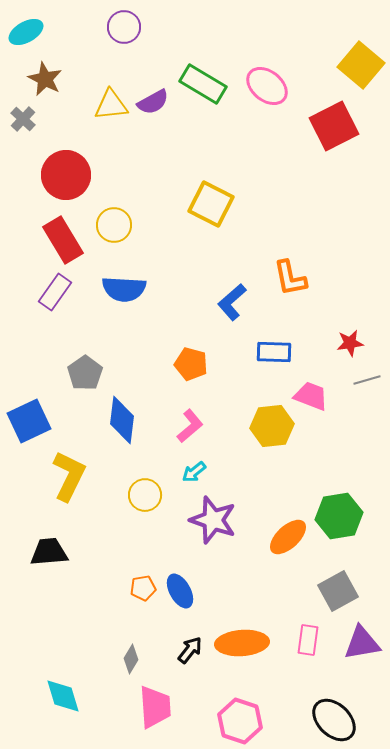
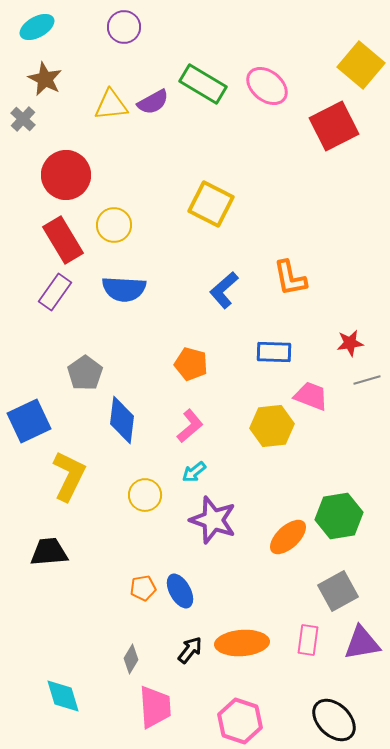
cyan ellipse at (26, 32): moved 11 px right, 5 px up
blue L-shape at (232, 302): moved 8 px left, 12 px up
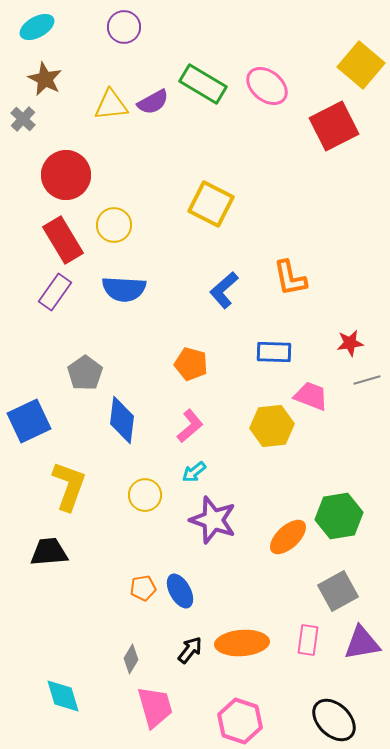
yellow L-shape at (69, 476): moved 10 px down; rotated 6 degrees counterclockwise
pink trapezoid at (155, 707): rotated 12 degrees counterclockwise
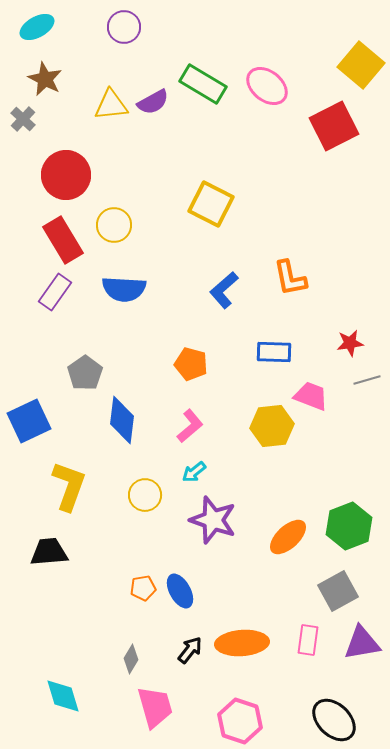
green hexagon at (339, 516): moved 10 px right, 10 px down; rotated 12 degrees counterclockwise
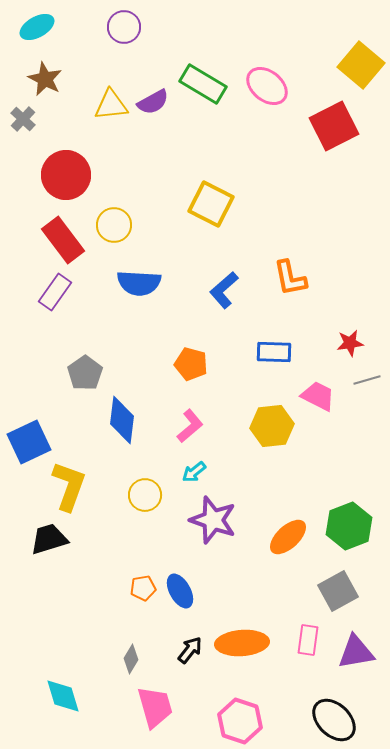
red rectangle at (63, 240): rotated 6 degrees counterclockwise
blue semicircle at (124, 289): moved 15 px right, 6 px up
pink trapezoid at (311, 396): moved 7 px right; rotated 6 degrees clockwise
blue square at (29, 421): moved 21 px down
black trapezoid at (49, 552): moved 13 px up; rotated 12 degrees counterclockwise
purple triangle at (362, 643): moved 6 px left, 9 px down
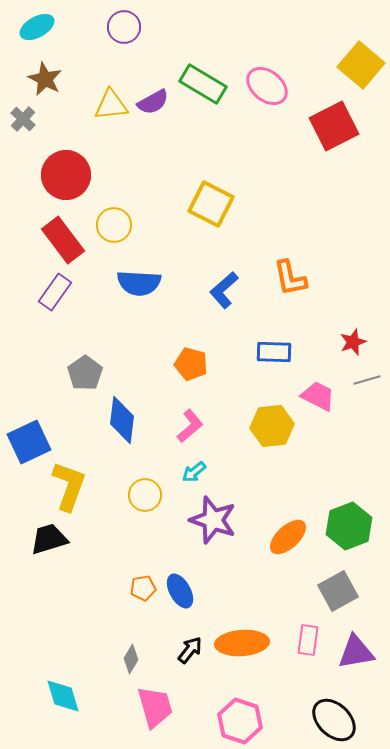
red star at (350, 343): moved 3 px right, 1 px up; rotated 12 degrees counterclockwise
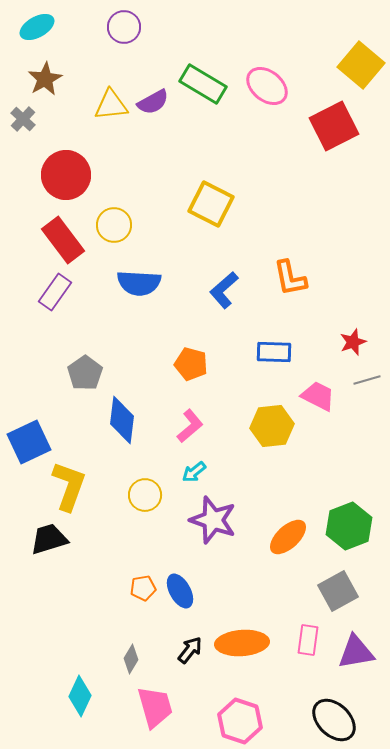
brown star at (45, 79): rotated 16 degrees clockwise
cyan diamond at (63, 696): moved 17 px right; rotated 42 degrees clockwise
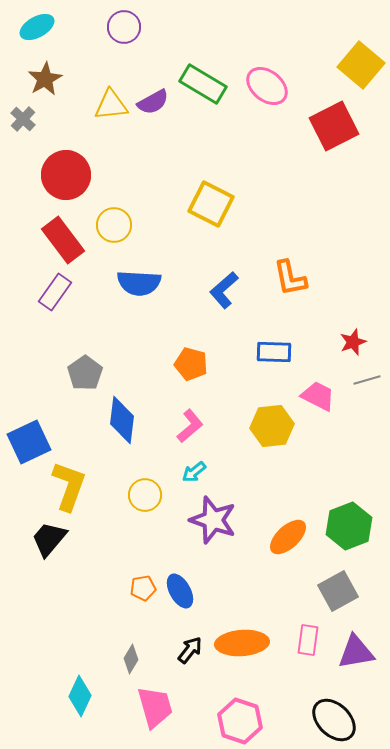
black trapezoid at (49, 539): rotated 33 degrees counterclockwise
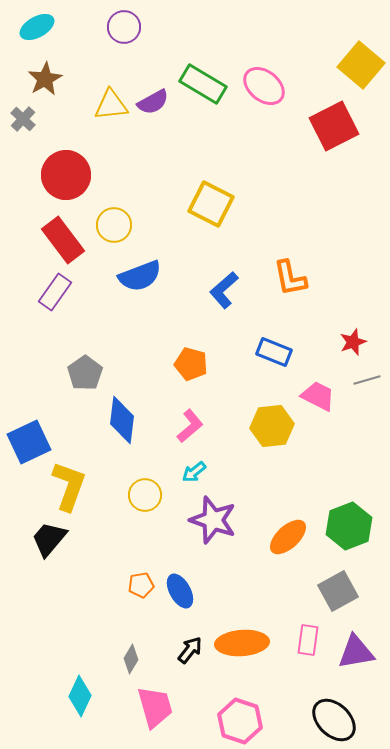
pink ellipse at (267, 86): moved 3 px left
blue semicircle at (139, 283): moved 1 px right, 7 px up; rotated 24 degrees counterclockwise
blue rectangle at (274, 352): rotated 20 degrees clockwise
orange pentagon at (143, 588): moved 2 px left, 3 px up
